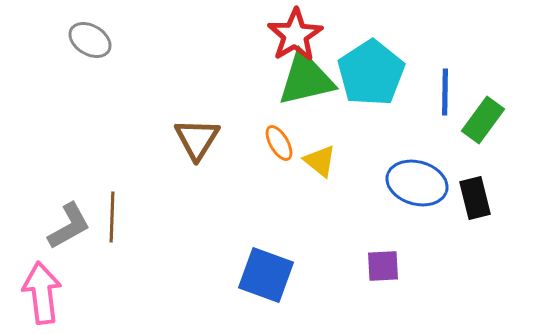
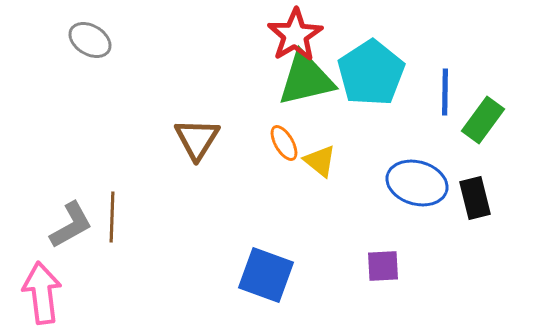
orange ellipse: moved 5 px right
gray L-shape: moved 2 px right, 1 px up
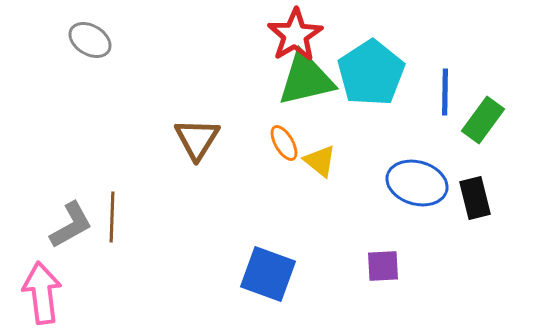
blue square: moved 2 px right, 1 px up
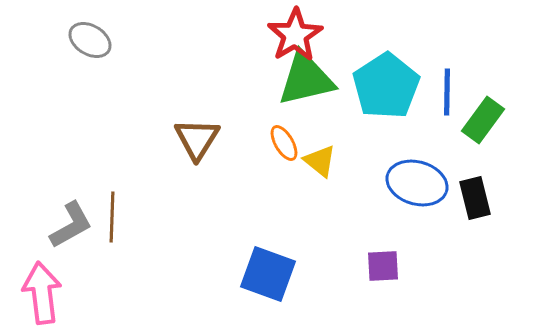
cyan pentagon: moved 15 px right, 13 px down
blue line: moved 2 px right
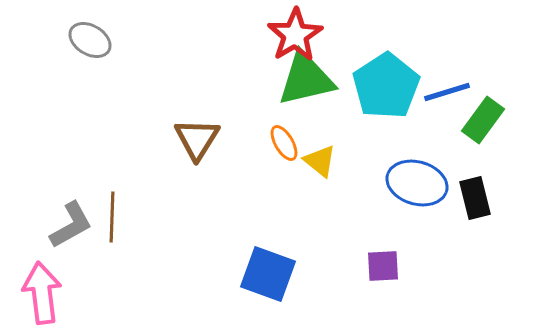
blue line: rotated 72 degrees clockwise
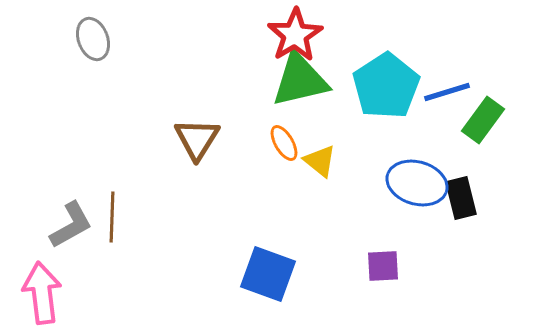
gray ellipse: moved 3 px right, 1 px up; rotated 39 degrees clockwise
green triangle: moved 6 px left, 1 px down
black rectangle: moved 14 px left
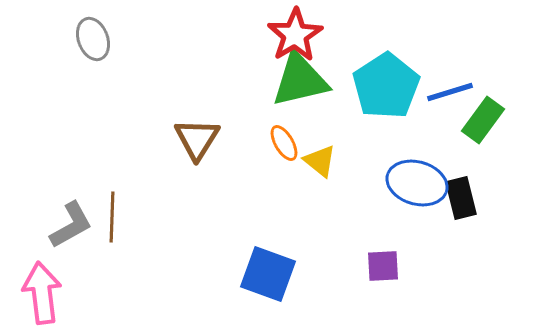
blue line: moved 3 px right
